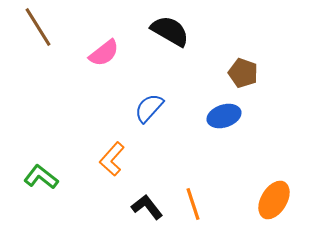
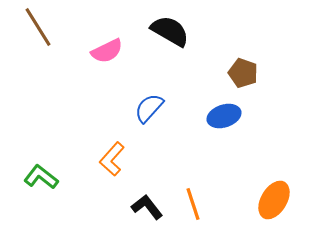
pink semicircle: moved 3 px right, 2 px up; rotated 12 degrees clockwise
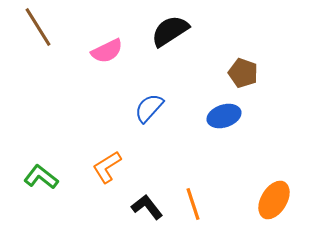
black semicircle: rotated 63 degrees counterclockwise
orange L-shape: moved 5 px left, 8 px down; rotated 16 degrees clockwise
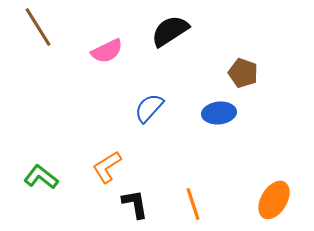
blue ellipse: moved 5 px left, 3 px up; rotated 12 degrees clockwise
black L-shape: moved 12 px left, 3 px up; rotated 28 degrees clockwise
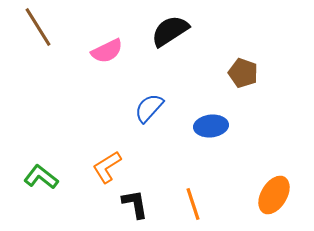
blue ellipse: moved 8 px left, 13 px down
orange ellipse: moved 5 px up
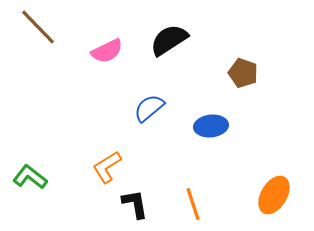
brown line: rotated 12 degrees counterclockwise
black semicircle: moved 1 px left, 9 px down
blue semicircle: rotated 8 degrees clockwise
green L-shape: moved 11 px left
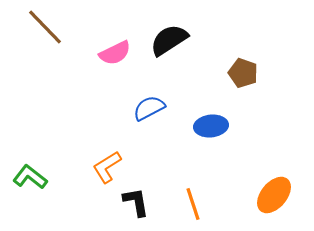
brown line: moved 7 px right
pink semicircle: moved 8 px right, 2 px down
blue semicircle: rotated 12 degrees clockwise
orange ellipse: rotated 9 degrees clockwise
black L-shape: moved 1 px right, 2 px up
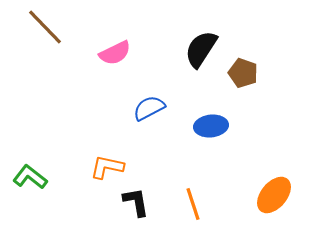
black semicircle: moved 32 px right, 9 px down; rotated 24 degrees counterclockwise
orange L-shape: rotated 44 degrees clockwise
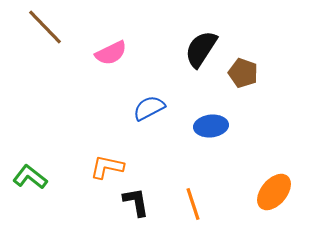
pink semicircle: moved 4 px left
orange ellipse: moved 3 px up
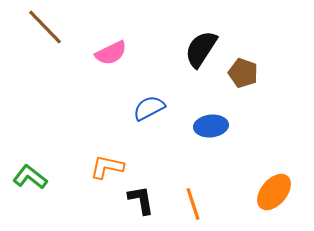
black L-shape: moved 5 px right, 2 px up
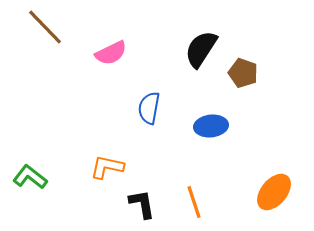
blue semicircle: rotated 52 degrees counterclockwise
black L-shape: moved 1 px right, 4 px down
orange line: moved 1 px right, 2 px up
